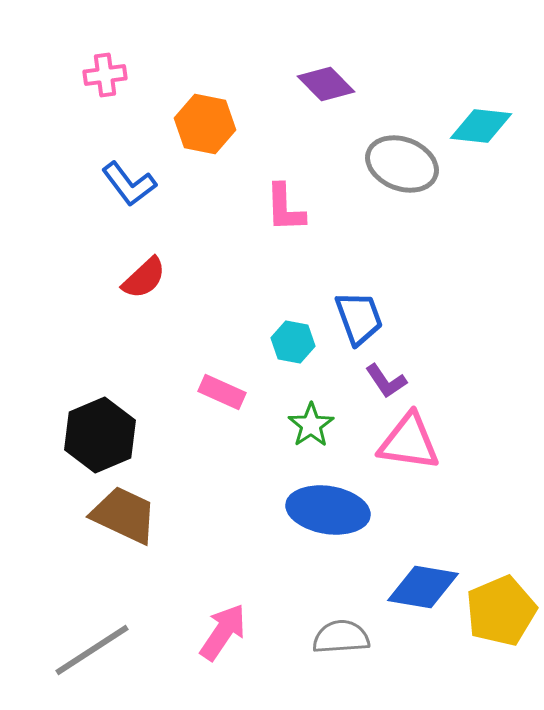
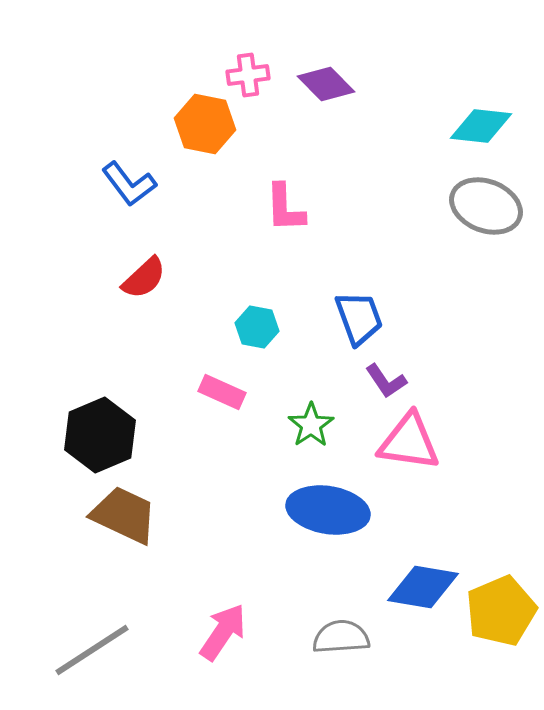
pink cross: moved 143 px right
gray ellipse: moved 84 px right, 42 px down
cyan hexagon: moved 36 px left, 15 px up
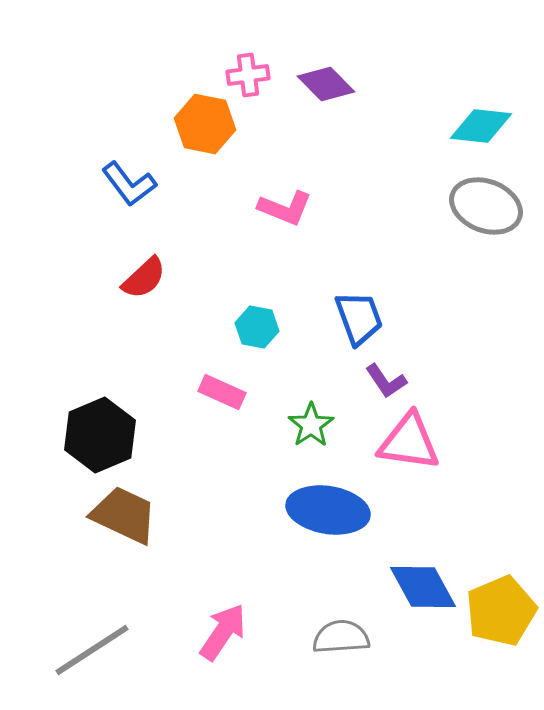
pink L-shape: rotated 66 degrees counterclockwise
blue diamond: rotated 52 degrees clockwise
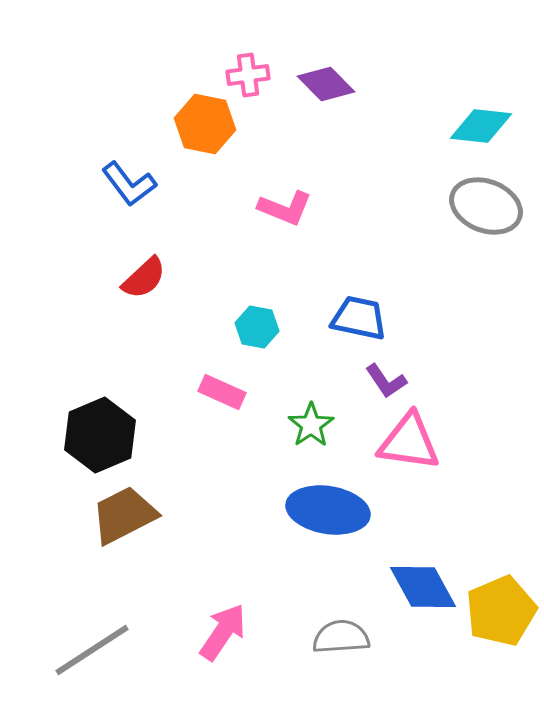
blue trapezoid: rotated 58 degrees counterclockwise
brown trapezoid: rotated 52 degrees counterclockwise
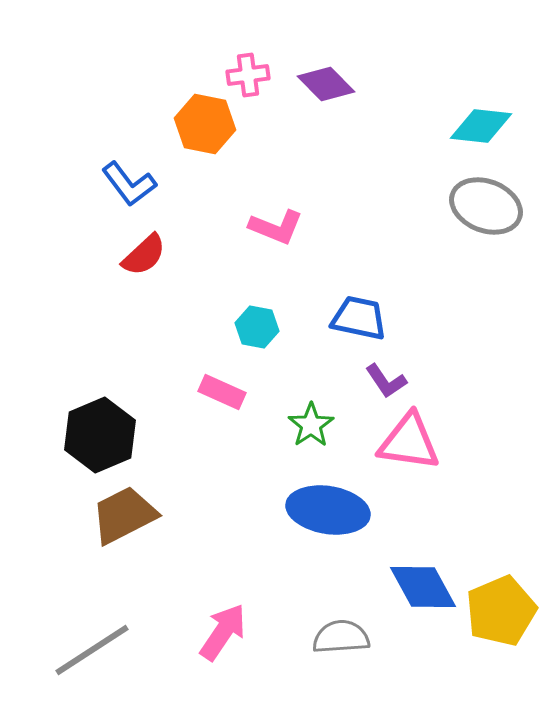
pink L-shape: moved 9 px left, 19 px down
red semicircle: moved 23 px up
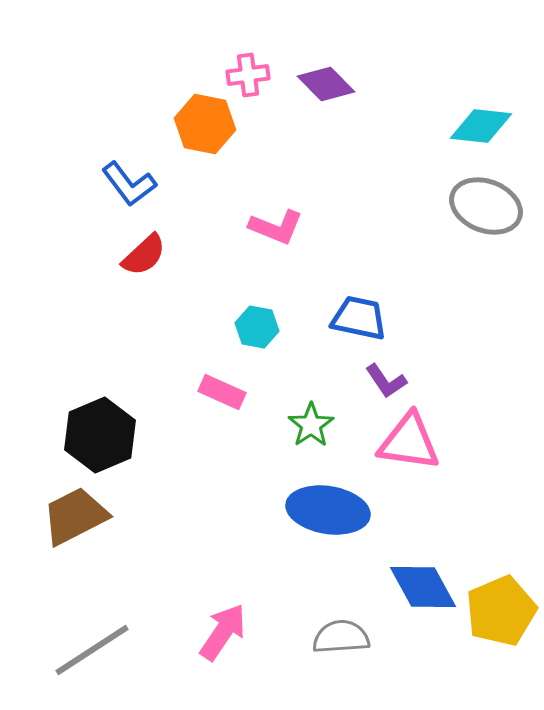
brown trapezoid: moved 49 px left, 1 px down
